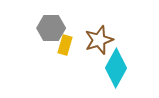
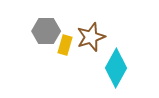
gray hexagon: moved 5 px left, 3 px down
brown star: moved 8 px left, 3 px up
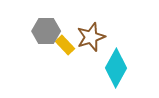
yellow rectangle: rotated 60 degrees counterclockwise
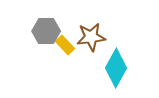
brown star: rotated 12 degrees clockwise
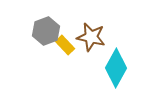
gray hexagon: rotated 20 degrees counterclockwise
brown star: rotated 20 degrees clockwise
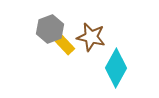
gray hexagon: moved 4 px right, 2 px up
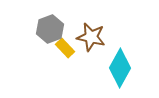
yellow rectangle: moved 3 px down
cyan diamond: moved 4 px right
